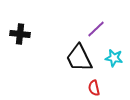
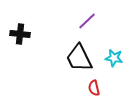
purple line: moved 9 px left, 8 px up
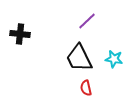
cyan star: moved 1 px down
red semicircle: moved 8 px left
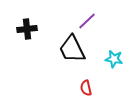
black cross: moved 7 px right, 5 px up; rotated 12 degrees counterclockwise
black trapezoid: moved 7 px left, 9 px up
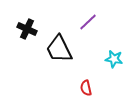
purple line: moved 1 px right, 1 px down
black cross: rotated 30 degrees clockwise
black trapezoid: moved 13 px left
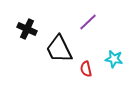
red semicircle: moved 19 px up
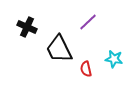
black cross: moved 2 px up
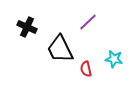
black trapezoid: moved 1 px right
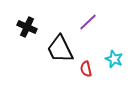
cyan star: rotated 12 degrees clockwise
